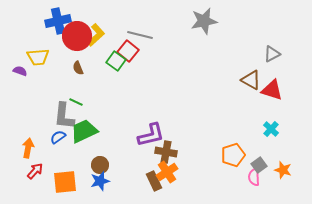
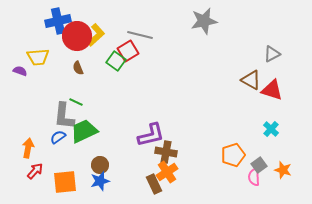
red square: rotated 20 degrees clockwise
brown rectangle: moved 3 px down
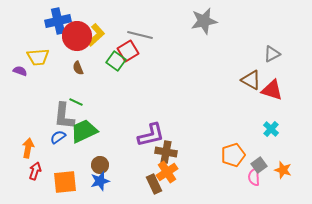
red arrow: rotated 24 degrees counterclockwise
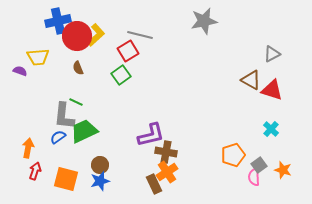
green square: moved 5 px right, 14 px down; rotated 18 degrees clockwise
orange square: moved 1 px right, 3 px up; rotated 20 degrees clockwise
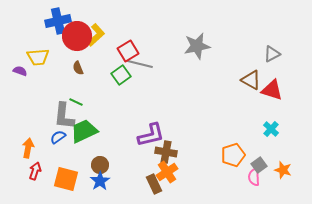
gray star: moved 7 px left, 25 px down
gray line: moved 29 px down
blue star: rotated 18 degrees counterclockwise
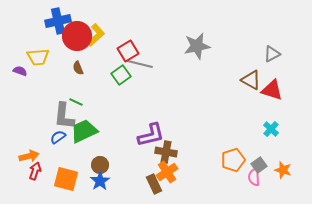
orange arrow: moved 1 px right, 8 px down; rotated 66 degrees clockwise
orange pentagon: moved 5 px down
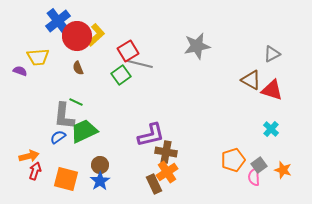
blue cross: rotated 25 degrees counterclockwise
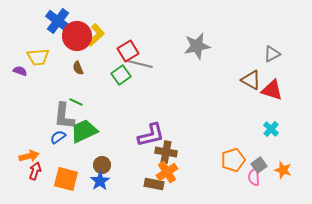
blue cross: rotated 15 degrees counterclockwise
brown circle: moved 2 px right
brown rectangle: rotated 54 degrees counterclockwise
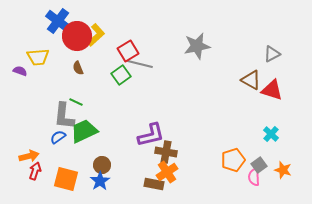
cyan cross: moved 5 px down
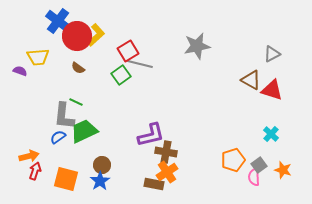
brown semicircle: rotated 32 degrees counterclockwise
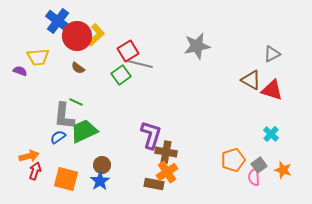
purple L-shape: rotated 60 degrees counterclockwise
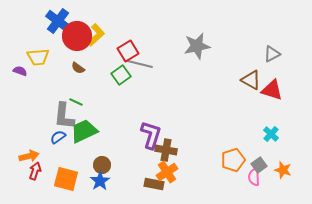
brown cross: moved 2 px up
